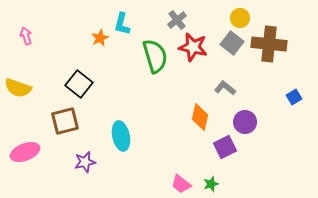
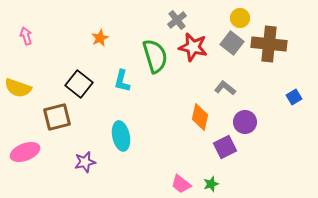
cyan L-shape: moved 57 px down
brown square: moved 8 px left, 4 px up
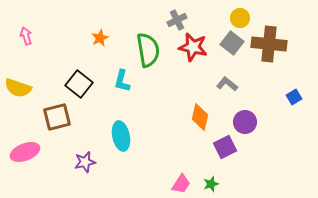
gray cross: rotated 12 degrees clockwise
green semicircle: moved 7 px left, 6 px up; rotated 8 degrees clockwise
gray L-shape: moved 2 px right, 4 px up
pink trapezoid: rotated 95 degrees counterclockwise
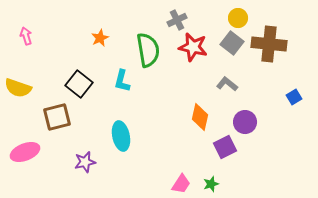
yellow circle: moved 2 px left
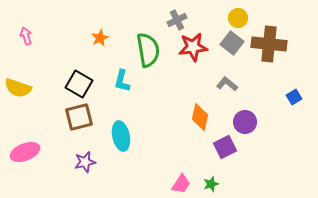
red star: rotated 20 degrees counterclockwise
black square: rotated 8 degrees counterclockwise
brown square: moved 22 px right
